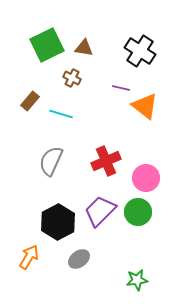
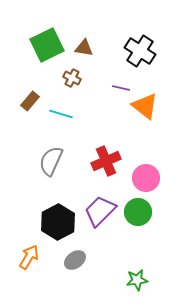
gray ellipse: moved 4 px left, 1 px down
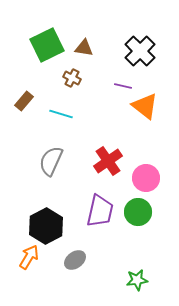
black cross: rotated 12 degrees clockwise
purple line: moved 2 px right, 2 px up
brown rectangle: moved 6 px left
red cross: moved 2 px right; rotated 12 degrees counterclockwise
purple trapezoid: rotated 148 degrees clockwise
black hexagon: moved 12 px left, 4 px down
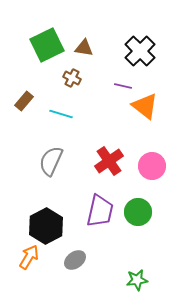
red cross: moved 1 px right
pink circle: moved 6 px right, 12 px up
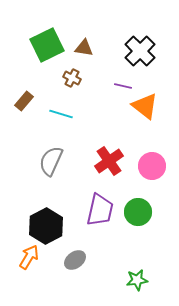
purple trapezoid: moved 1 px up
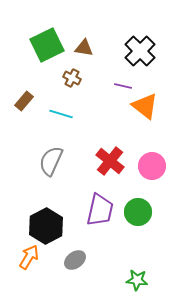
red cross: moved 1 px right; rotated 16 degrees counterclockwise
green star: rotated 15 degrees clockwise
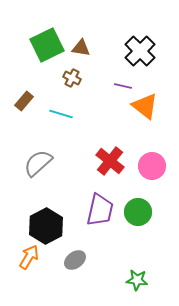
brown triangle: moved 3 px left
gray semicircle: moved 13 px left, 2 px down; rotated 24 degrees clockwise
